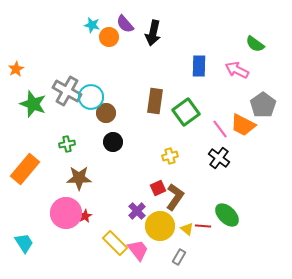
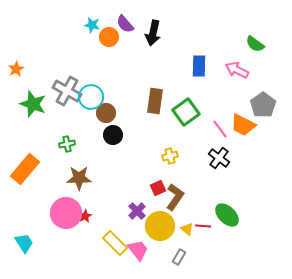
black circle: moved 7 px up
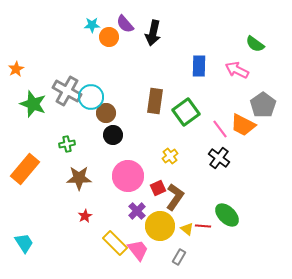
cyan star: rotated 14 degrees counterclockwise
yellow cross: rotated 21 degrees counterclockwise
pink circle: moved 62 px right, 37 px up
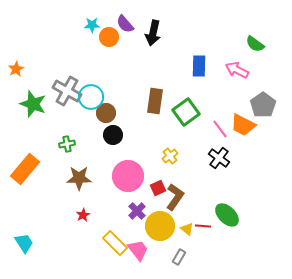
red star: moved 2 px left, 1 px up
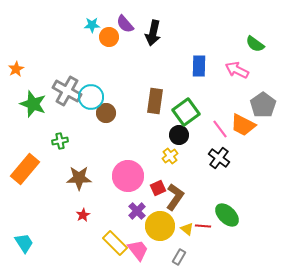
black circle: moved 66 px right
green cross: moved 7 px left, 3 px up
